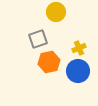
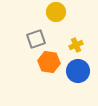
gray square: moved 2 px left
yellow cross: moved 3 px left, 3 px up
orange hexagon: rotated 20 degrees clockwise
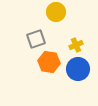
blue circle: moved 2 px up
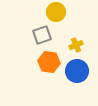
gray square: moved 6 px right, 4 px up
blue circle: moved 1 px left, 2 px down
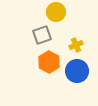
orange hexagon: rotated 20 degrees clockwise
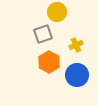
yellow circle: moved 1 px right
gray square: moved 1 px right, 1 px up
blue circle: moved 4 px down
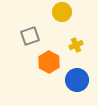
yellow circle: moved 5 px right
gray square: moved 13 px left, 2 px down
blue circle: moved 5 px down
